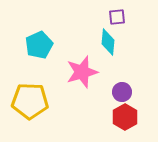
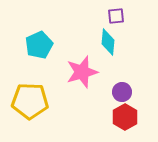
purple square: moved 1 px left, 1 px up
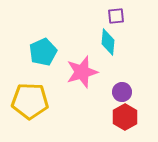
cyan pentagon: moved 4 px right, 7 px down
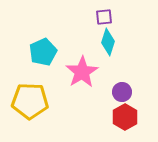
purple square: moved 12 px left, 1 px down
cyan diamond: rotated 12 degrees clockwise
pink star: rotated 16 degrees counterclockwise
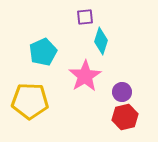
purple square: moved 19 px left
cyan diamond: moved 7 px left, 1 px up
pink star: moved 3 px right, 4 px down
red hexagon: rotated 15 degrees clockwise
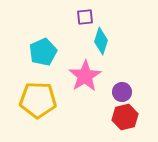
yellow pentagon: moved 8 px right, 1 px up
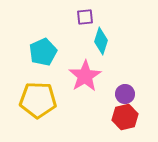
purple circle: moved 3 px right, 2 px down
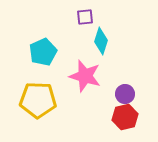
pink star: rotated 24 degrees counterclockwise
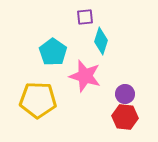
cyan pentagon: moved 10 px right; rotated 12 degrees counterclockwise
red hexagon: rotated 20 degrees clockwise
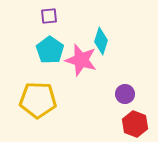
purple square: moved 36 px left, 1 px up
cyan pentagon: moved 3 px left, 2 px up
pink star: moved 4 px left, 16 px up
red hexagon: moved 10 px right, 7 px down; rotated 15 degrees clockwise
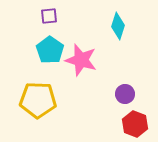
cyan diamond: moved 17 px right, 15 px up
